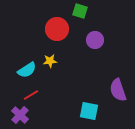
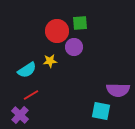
green square: moved 12 px down; rotated 21 degrees counterclockwise
red circle: moved 2 px down
purple circle: moved 21 px left, 7 px down
purple semicircle: rotated 70 degrees counterclockwise
cyan square: moved 12 px right
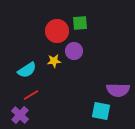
purple circle: moved 4 px down
yellow star: moved 4 px right
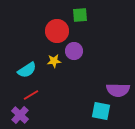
green square: moved 8 px up
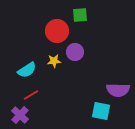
purple circle: moved 1 px right, 1 px down
